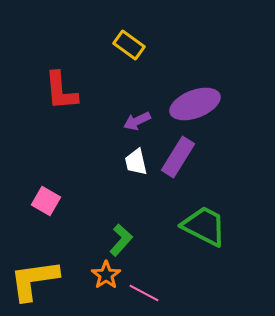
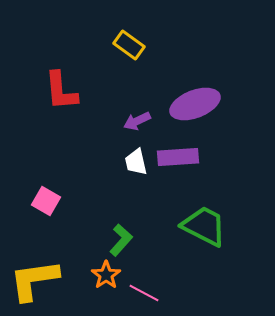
purple rectangle: rotated 54 degrees clockwise
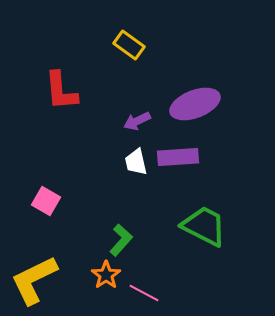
yellow L-shape: rotated 18 degrees counterclockwise
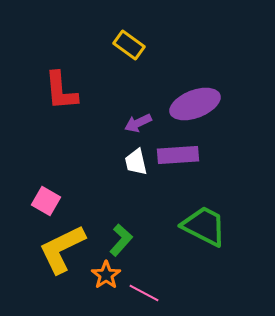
purple arrow: moved 1 px right, 2 px down
purple rectangle: moved 2 px up
yellow L-shape: moved 28 px right, 31 px up
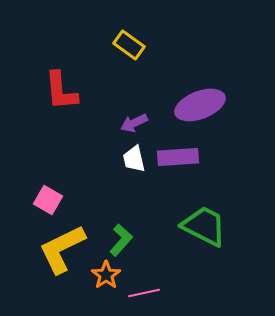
purple ellipse: moved 5 px right, 1 px down
purple arrow: moved 4 px left
purple rectangle: moved 2 px down
white trapezoid: moved 2 px left, 3 px up
pink square: moved 2 px right, 1 px up
pink line: rotated 40 degrees counterclockwise
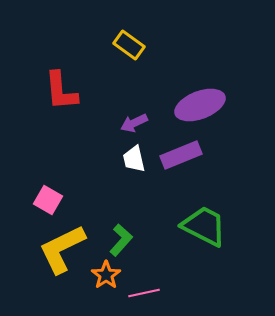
purple rectangle: moved 3 px right, 2 px up; rotated 18 degrees counterclockwise
